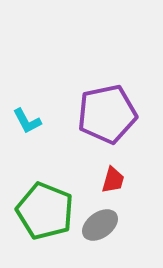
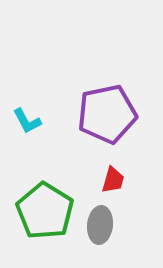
green pentagon: rotated 10 degrees clockwise
gray ellipse: rotated 48 degrees counterclockwise
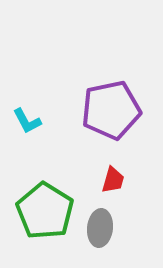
purple pentagon: moved 4 px right, 4 px up
gray ellipse: moved 3 px down
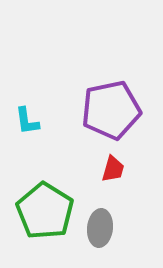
cyan L-shape: rotated 20 degrees clockwise
red trapezoid: moved 11 px up
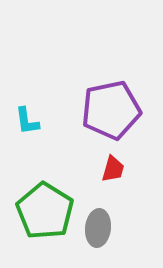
gray ellipse: moved 2 px left
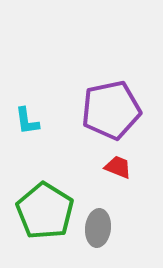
red trapezoid: moved 5 px right, 2 px up; rotated 84 degrees counterclockwise
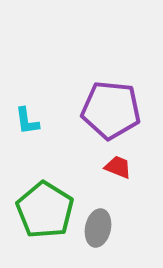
purple pentagon: rotated 18 degrees clockwise
green pentagon: moved 1 px up
gray ellipse: rotated 6 degrees clockwise
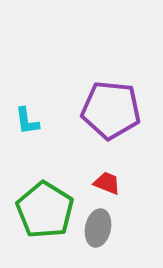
red trapezoid: moved 11 px left, 16 px down
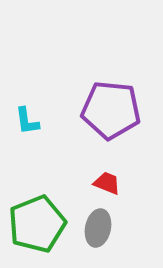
green pentagon: moved 8 px left, 14 px down; rotated 18 degrees clockwise
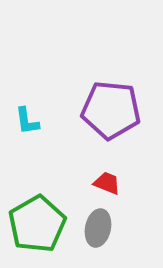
green pentagon: rotated 8 degrees counterclockwise
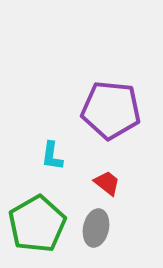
cyan L-shape: moved 25 px right, 35 px down; rotated 16 degrees clockwise
red trapezoid: rotated 16 degrees clockwise
gray ellipse: moved 2 px left
